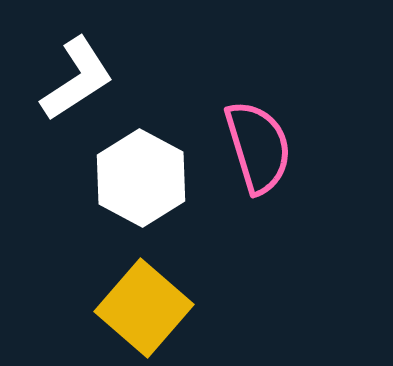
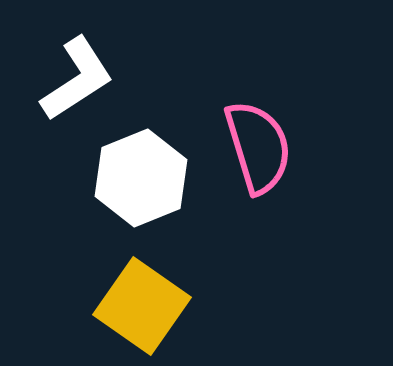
white hexagon: rotated 10 degrees clockwise
yellow square: moved 2 px left, 2 px up; rotated 6 degrees counterclockwise
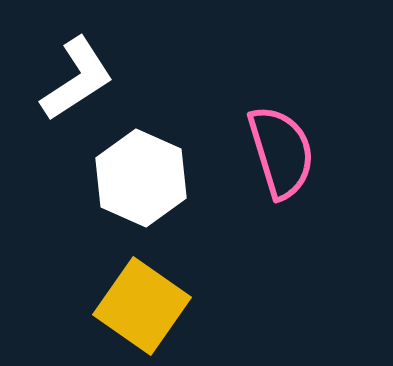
pink semicircle: moved 23 px right, 5 px down
white hexagon: rotated 14 degrees counterclockwise
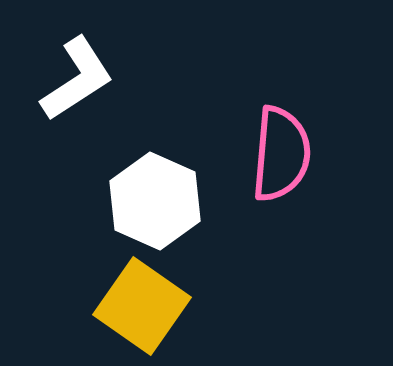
pink semicircle: moved 2 px down; rotated 22 degrees clockwise
white hexagon: moved 14 px right, 23 px down
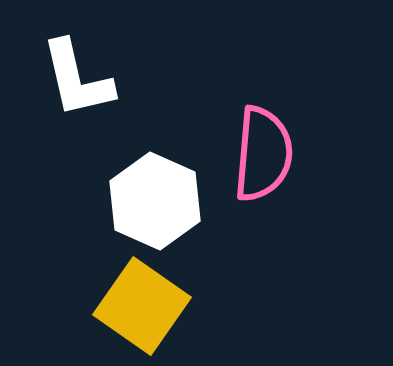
white L-shape: rotated 110 degrees clockwise
pink semicircle: moved 18 px left
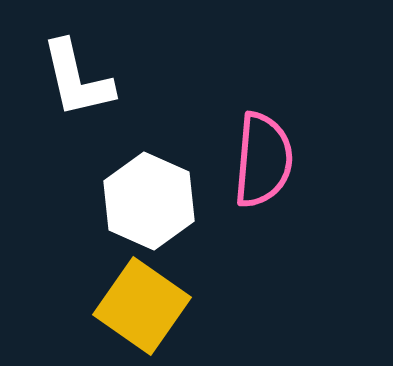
pink semicircle: moved 6 px down
white hexagon: moved 6 px left
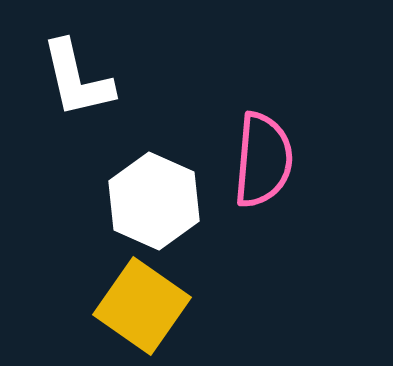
white hexagon: moved 5 px right
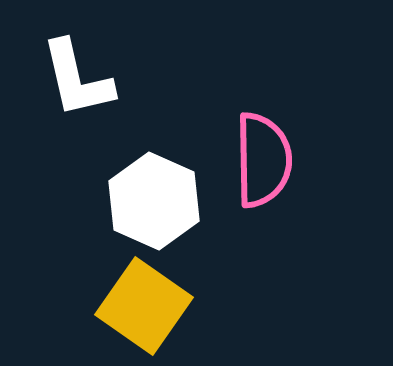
pink semicircle: rotated 6 degrees counterclockwise
yellow square: moved 2 px right
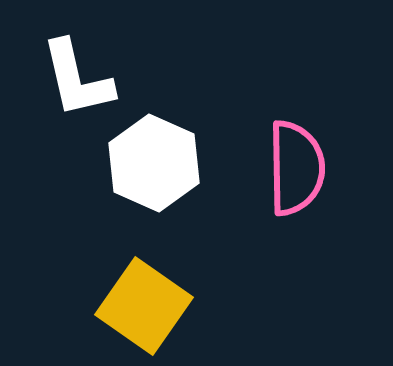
pink semicircle: moved 33 px right, 8 px down
white hexagon: moved 38 px up
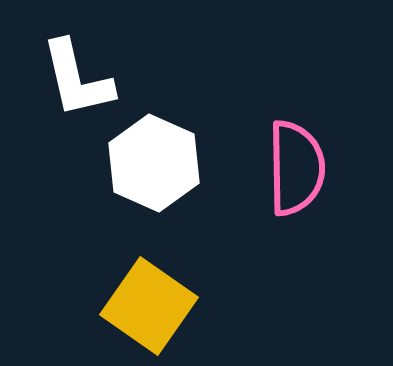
yellow square: moved 5 px right
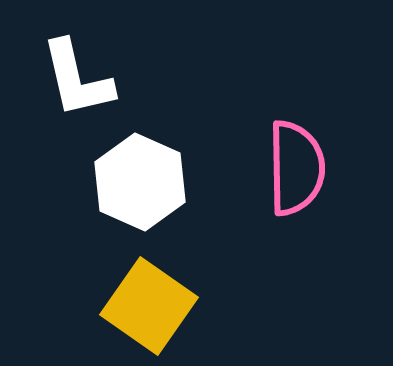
white hexagon: moved 14 px left, 19 px down
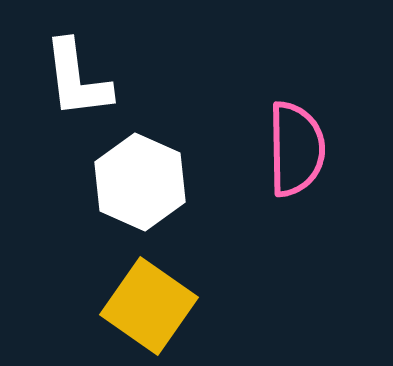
white L-shape: rotated 6 degrees clockwise
pink semicircle: moved 19 px up
